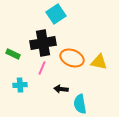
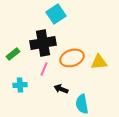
green rectangle: rotated 64 degrees counterclockwise
orange ellipse: rotated 40 degrees counterclockwise
yellow triangle: rotated 18 degrees counterclockwise
pink line: moved 2 px right, 1 px down
black arrow: rotated 16 degrees clockwise
cyan semicircle: moved 2 px right
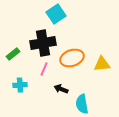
yellow triangle: moved 3 px right, 2 px down
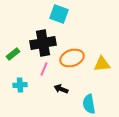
cyan square: moved 3 px right; rotated 36 degrees counterclockwise
cyan semicircle: moved 7 px right
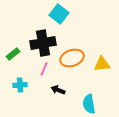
cyan square: rotated 18 degrees clockwise
black arrow: moved 3 px left, 1 px down
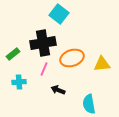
cyan cross: moved 1 px left, 3 px up
